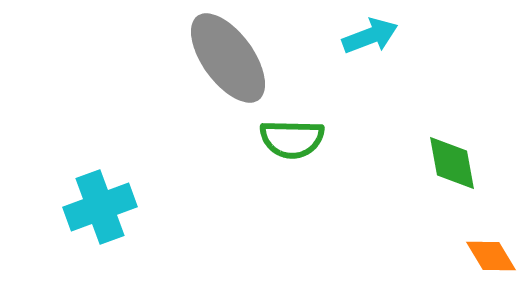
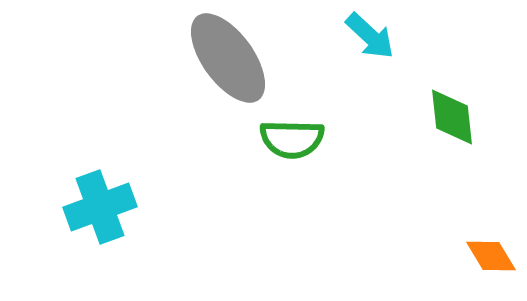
cyan arrow: rotated 64 degrees clockwise
green diamond: moved 46 px up; rotated 4 degrees clockwise
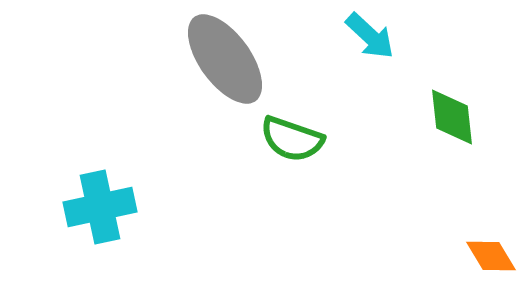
gray ellipse: moved 3 px left, 1 px down
green semicircle: rotated 18 degrees clockwise
cyan cross: rotated 8 degrees clockwise
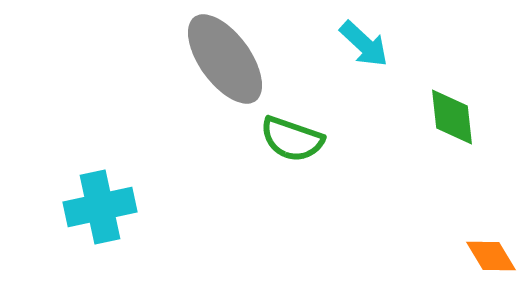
cyan arrow: moved 6 px left, 8 px down
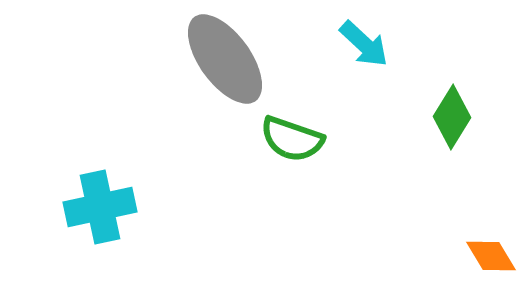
green diamond: rotated 38 degrees clockwise
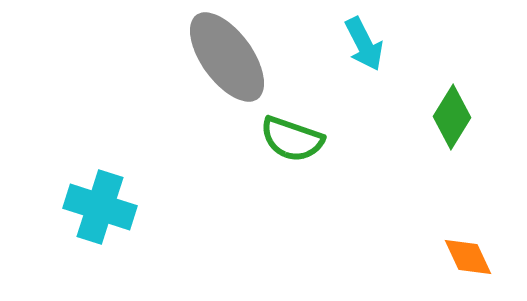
cyan arrow: rotated 20 degrees clockwise
gray ellipse: moved 2 px right, 2 px up
cyan cross: rotated 30 degrees clockwise
orange diamond: moved 23 px left, 1 px down; rotated 6 degrees clockwise
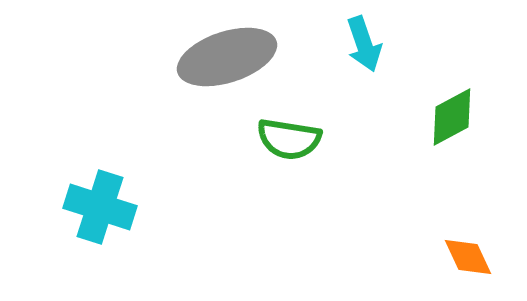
cyan arrow: rotated 8 degrees clockwise
gray ellipse: rotated 72 degrees counterclockwise
green diamond: rotated 30 degrees clockwise
green semicircle: moved 3 px left; rotated 10 degrees counterclockwise
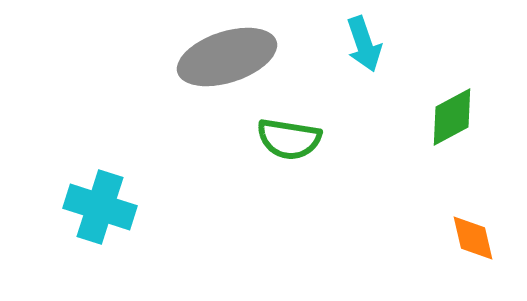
orange diamond: moved 5 px right, 19 px up; rotated 12 degrees clockwise
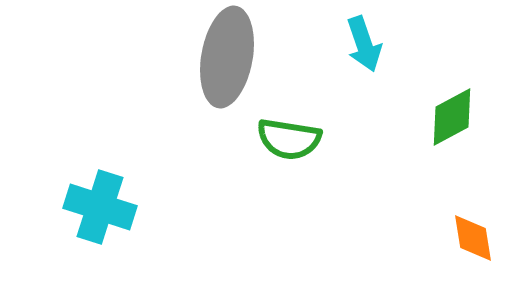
gray ellipse: rotated 62 degrees counterclockwise
orange diamond: rotated 4 degrees clockwise
